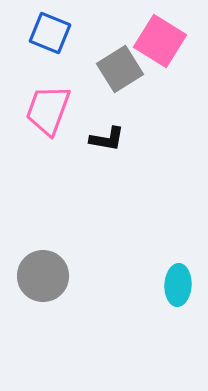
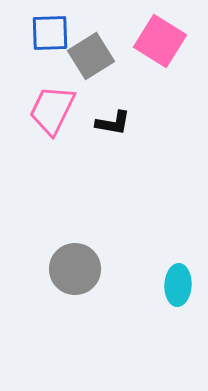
blue square: rotated 24 degrees counterclockwise
gray square: moved 29 px left, 13 px up
pink trapezoid: moved 4 px right; rotated 6 degrees clockwise
black L-shape: moved 6 px right, 16 px up
gray circle: moved 32 px right, 7 px up
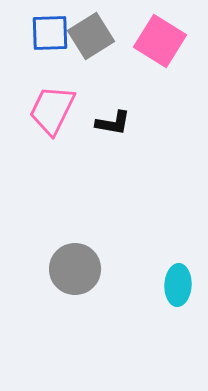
gray square: moved 20 px up
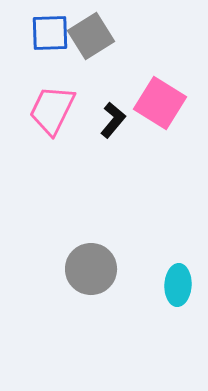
pink square: moved 62 px down
black L-shape: moved 3 px up; rotated 60 degrees counterclockwise
gray circle: moved 16 px right
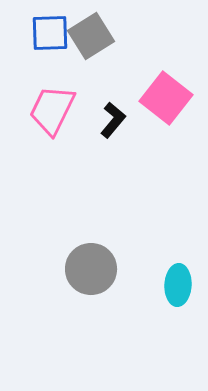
pink square: moved 6 px right, 5 px up; rotated 6 degrees clockwise
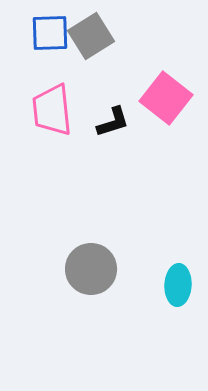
pink trapezoid: rotated 32 degrees counterclockwise
black L-shape: moved 2 px down; rotated 33 degrees clockwise
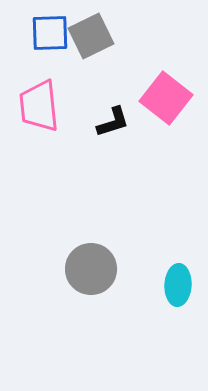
gray square: rotated 6 degrees clockwise
pink trapezoid: moved 13 px left, 4 px up
